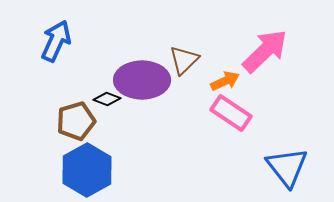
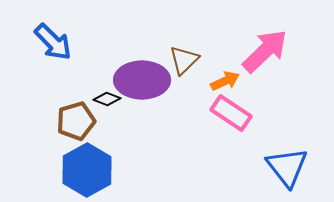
blue arrow: moved 3 px left, 1 px down; rotated 111 degrees clockwise
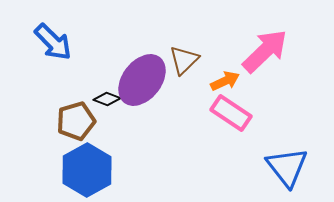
purple ellipse: rotated 52 degrees counterclockwise
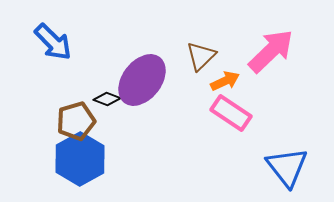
pink arrow: moved 6 px right
brown triangle: moved 17 px right, 4 px up
blue hexagon: moved 7 px left, 11 px up
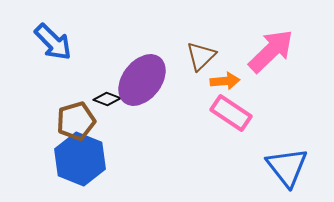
orange arrow: rotated 20 degrees clockwise
blue hexagon: rotated 9 degrees counterclockwise
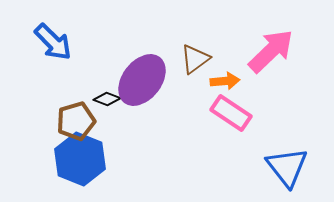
brown triangle: moved 6 px left, 3 px down; rotated 8 degrees clockwise
